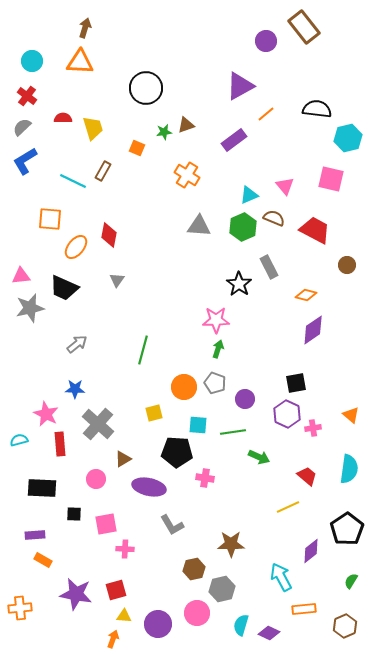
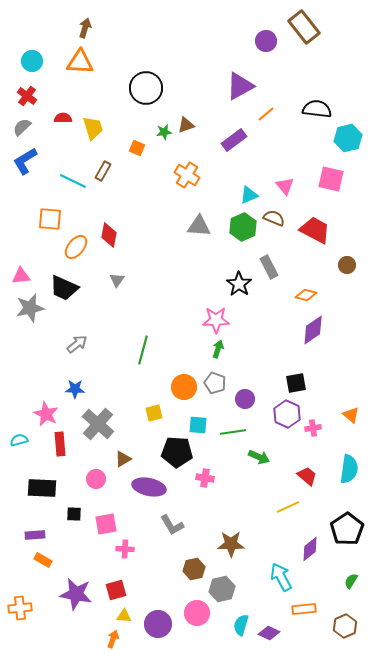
purple diamond at (311, 551): moved 1 px left, 2 px up
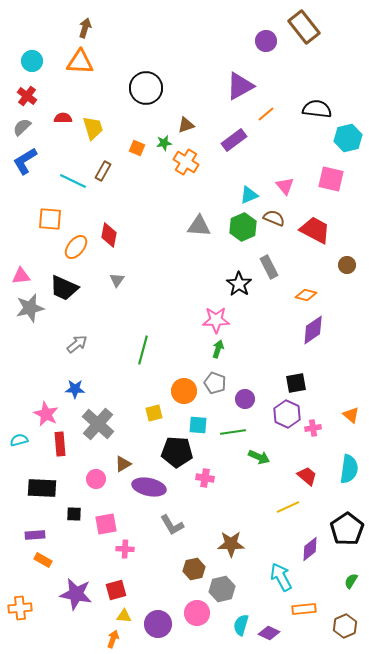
green star at (164, 132): moved 11 px down
orange cross at (187, 175): moved 1 px left, 13 px up
orange circle at (184, 387): moved 4 px down
brown triangle at (123, 459): moved 5 px down
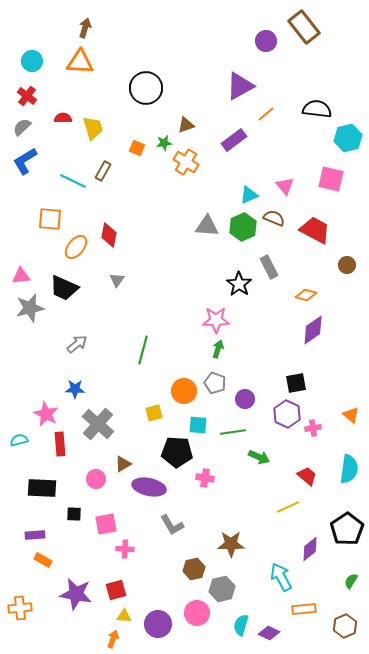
gray triangle at (199, 226): moved 8 px right
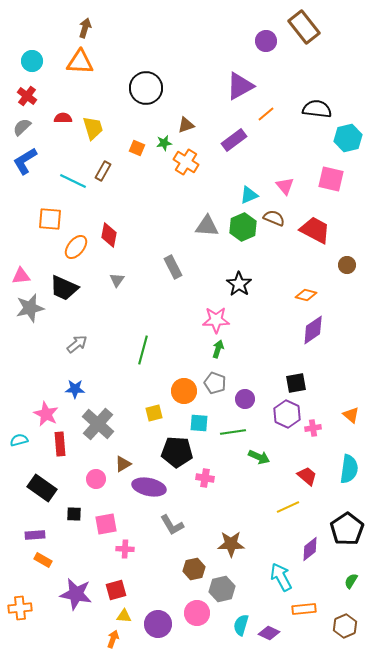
gray rectangle at (269, 267): moved 96 px left
cyan square at (198, 425): moved 1 px right, 2 px up
black rectangle at (42, 488): rotated 32 degrees clockwise
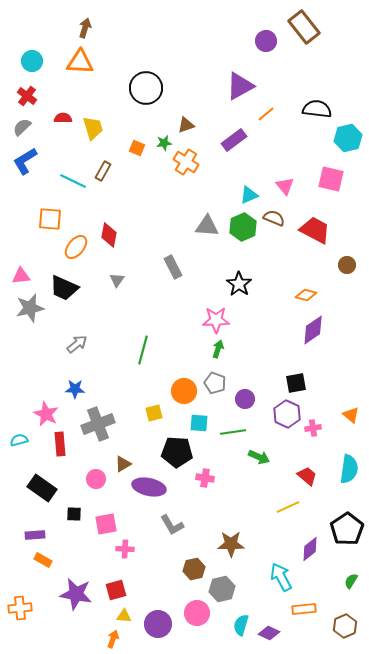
gray cross at (98, 424): rotated 28 degrees clockwise
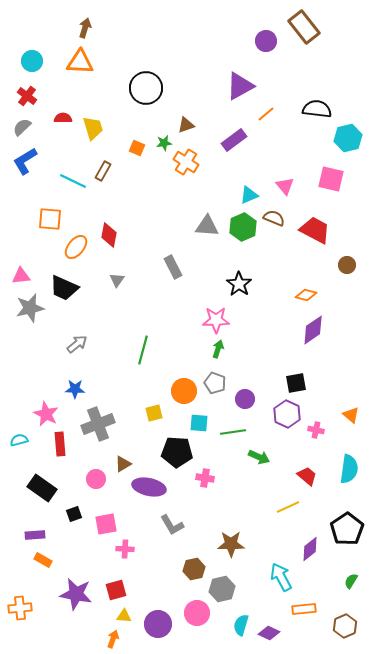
pink cross at (313, 428): moved 3 px right, 2 px down; rotated 21 degrees clockwise
black square at (74, 514): rotated 21 degrees counterclockwise
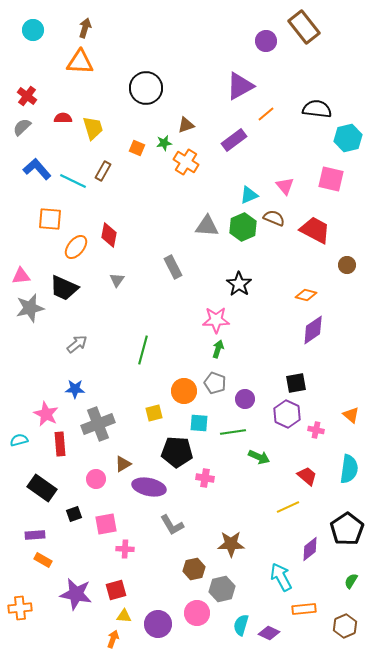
cyan circle at (32, 61): moved 1 px right, 31 px up
blue L-shape at (25, 161): moved 12 px right, 8 px down; rotated 80 degrees clockwise
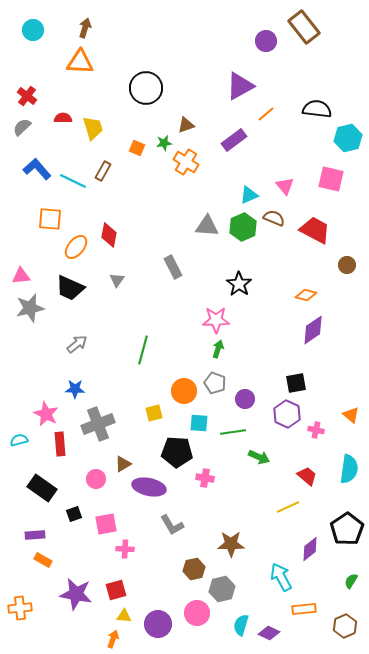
black trapezoid at (64, 288): moved 6 px right
